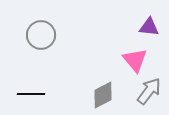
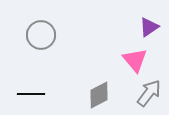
purple triangle: rotated 40 degrees counterclockwise
gray arrow: moved 2 px down
gray diamond: moved 4 px left
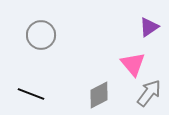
pink triangle: moved 2 px left, 4 px down
black line: rotated 20 degrees clockwise
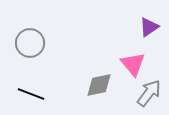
gray circle: moved 11 px left, 8 px down
gray diamond: moved 10 px up; rotated 16 degrees clockwise
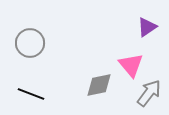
purple triangle: moved 2 px left
pink triangle: moved 2 px left, 1 px down
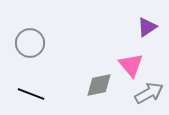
gray arrow: rotated 24 degrees clockwise
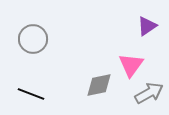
purple triangle: moved 1 px up
gray circle: moved 3 px right, 4 px up
pink triangle: rotated 16 degrees clockwise
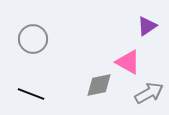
pink triangle: moved 3 px left, 3 px up; rotated 36 degrees counterclockwise
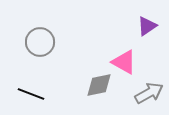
gray circle: moved 7 px right, 3 px down
pink triangle: moved 4 px left
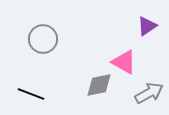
gray circle: moved 3 px right, 3 px up
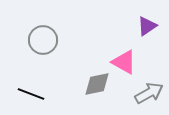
gray circle: moved 1 px down
gray diamond: moved 2 px left, 1 px up
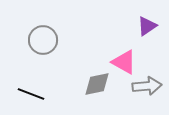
gray arrow: moved 2 px left, 7 px up; rotated 24 degrees clockwise
